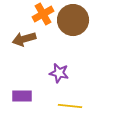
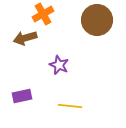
brown circle: moved 24 px right
brown arrow: moved 1 px right, 1 px up
purple star: moved 8 px up; rotated 12 degrees clockwise
purple rectangle: rotated 12 degrees counterclockwise
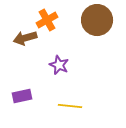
orange cross: moved 4 px right, 6 px down
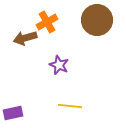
orange cross: moved 2 px down
purple rectangle: moved 9 px left, 17 px down
